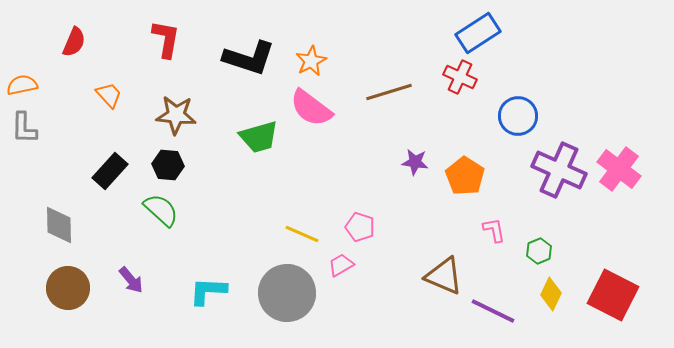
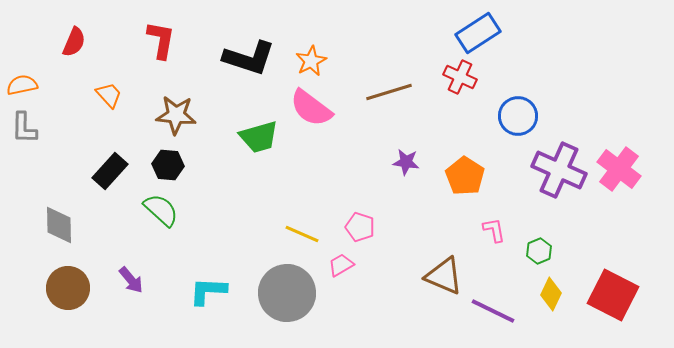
red L-shape: moved 5 px left, 1 px down
purple star: moved 9 px left
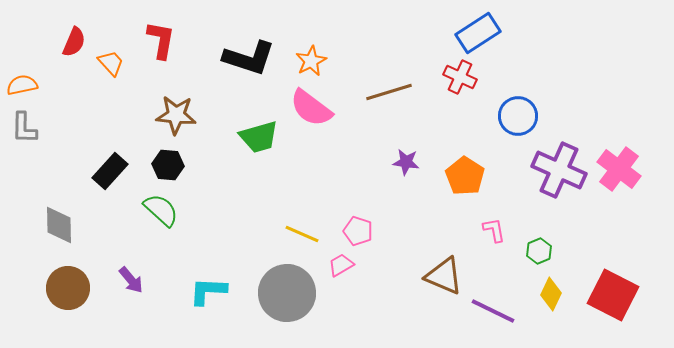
orange trapezoid: moved 2 px right, 32 px up
pink pentagon: moved 2 px left, 4 px down
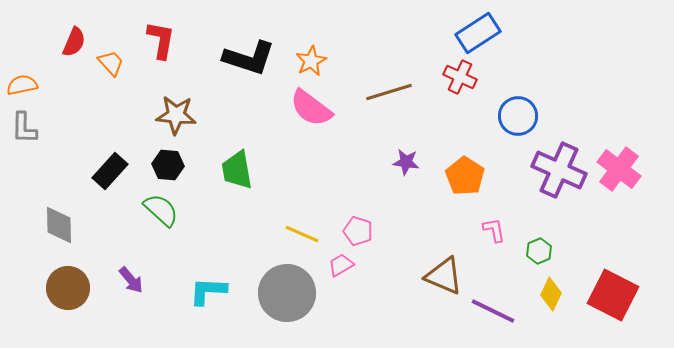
green trapezoid: moved 22 px left, 33 px down; rotated 96 degrees clockwise
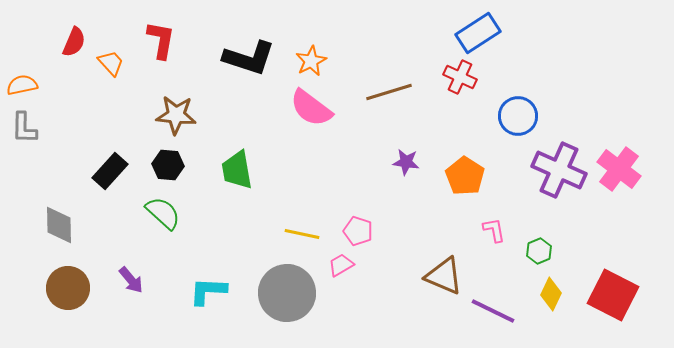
green semicircle: moved 2 px right, 3 px down
yellow line: rotated 12 degrees counterclockwise
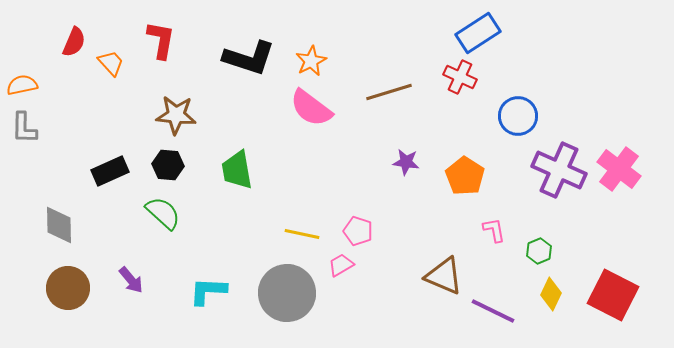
black rectangle: rotated 24 degrees clockwise
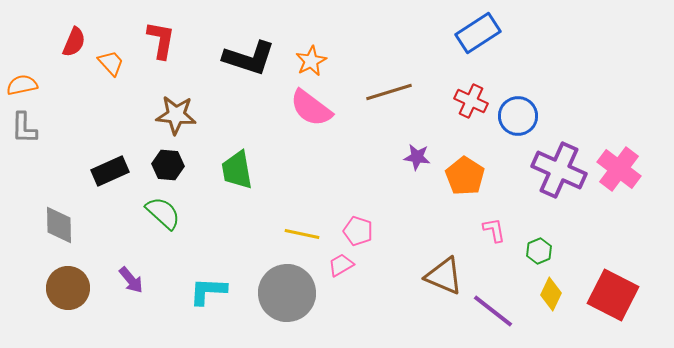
red cross: moved 11 px right, 24 px down
purple star: moved 11 px right, 5 px up
purple line: rotated 12 degrees clockwise
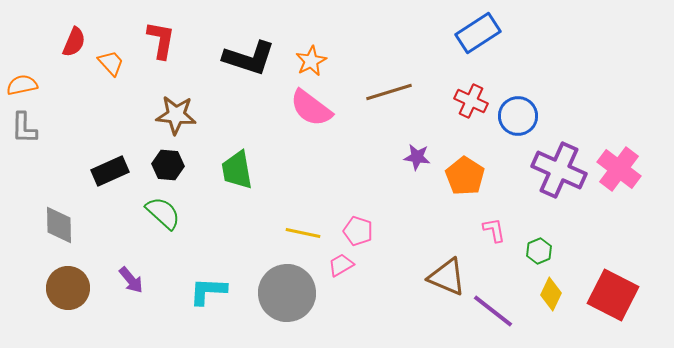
yellow line: moved 1 px right, 1 px up
brown triangle: moved 3 px right, 1 px down
